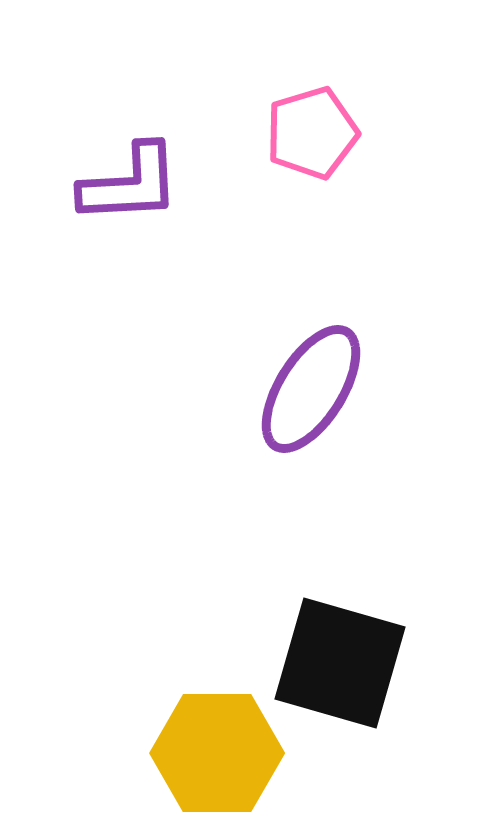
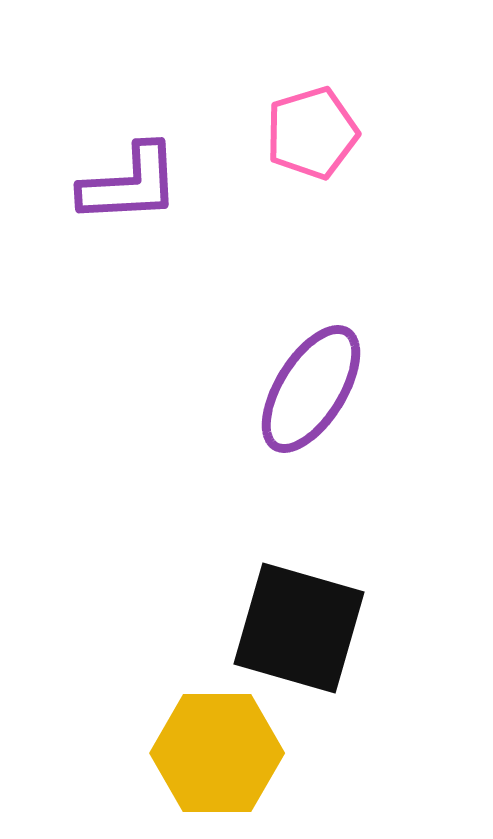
black square: moved 41 px left, 35 px up
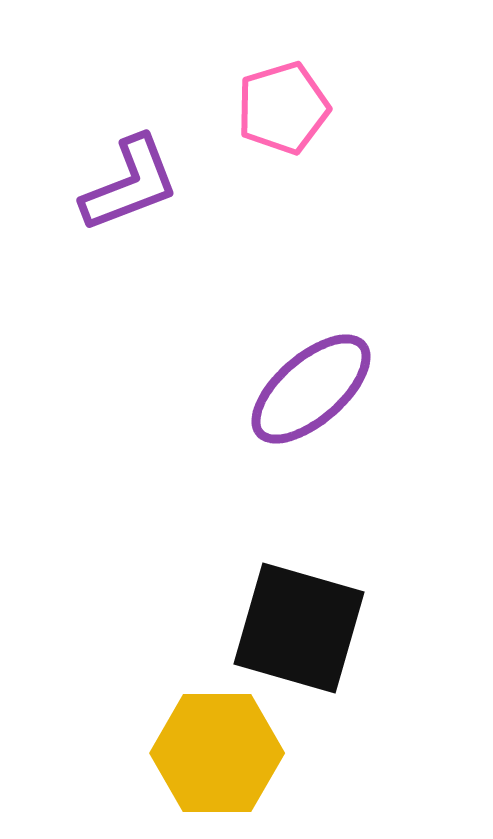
pink pentagon: moved 29 px left, 25 px up
purple L-shape: rotated 18 degrees counterclockwise
purple ellipse: rotated 17 degrees clockwise
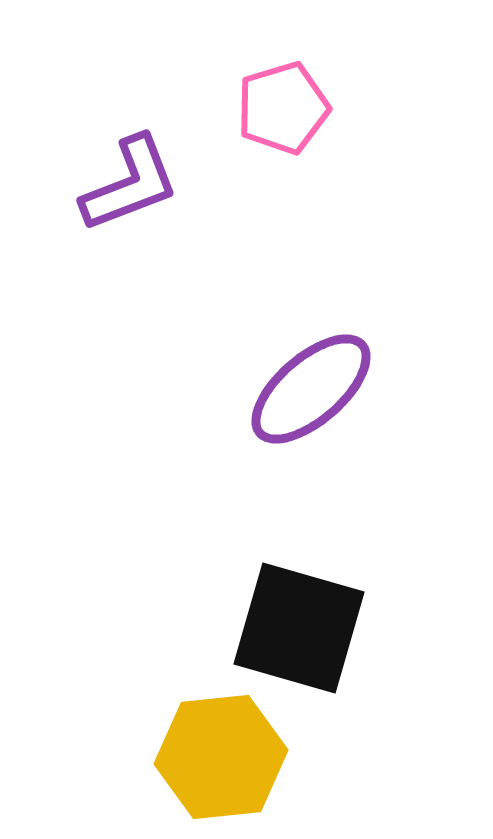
yellow hexagon: moved 4 px right, 4 px down; rotated 6 degrees counterclockwise
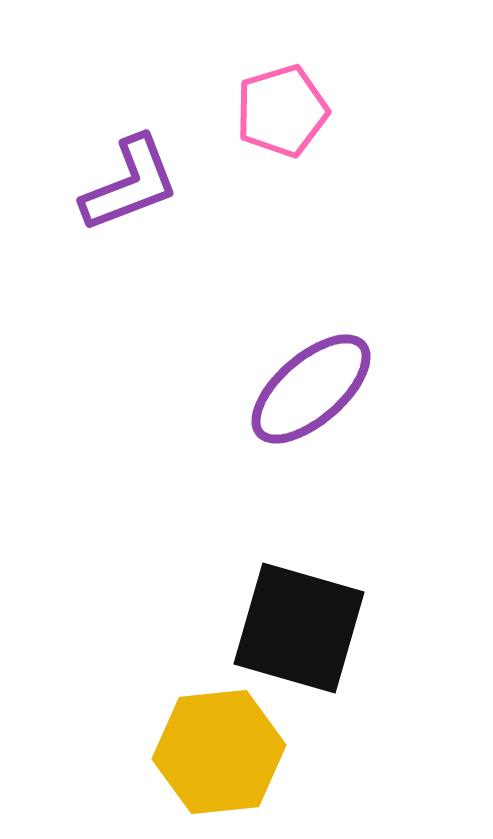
pink pentagon: moved 1 px left, 3 px down
yellow hexagon: moved 2 px left, 5 px up
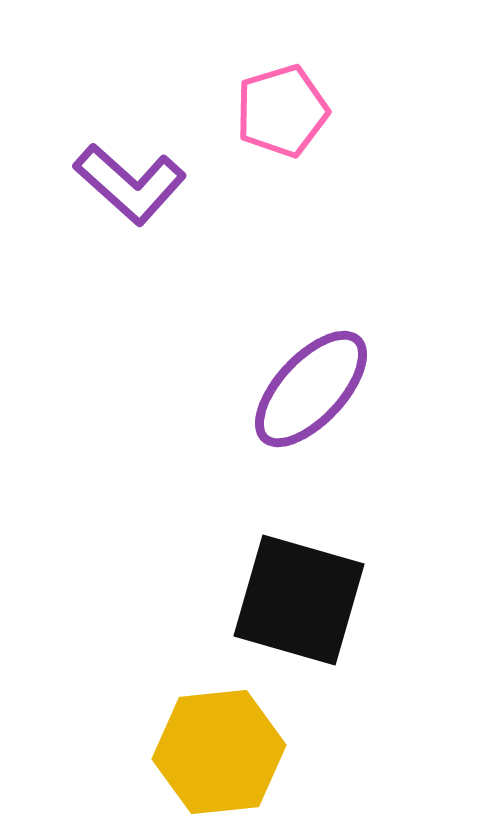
purple L-shape: rotated 63 degrees clockwise
purple ellipse: rotated 6 degrees counterclockwise
black square: moved 28 px up
